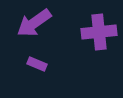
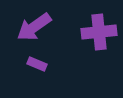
purple arrow: moved 4 px down
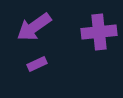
purple rectangle: rotated 48 degrees counterclockwise
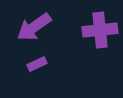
purple cross: moved 1 px right, 2 px up
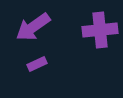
purple arrow: moved 1 px left
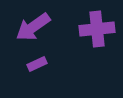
purple cross: moved 3 px left, 1 px up
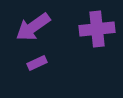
purple rectangle: moved 1 px up
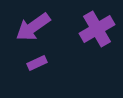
purple cross: rotated 24 degrees counterclockwise
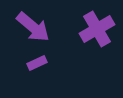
purple arrow: rotated 105 degrees counterclockwise
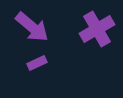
purple arrow: moved 1 px left
